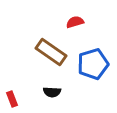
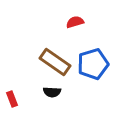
brown rectangle: moved 4 px right, 10 px down
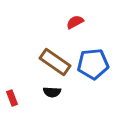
red semicircle: rotated 12 degrees counterclockwise
blue pentagon: rotated 12 degrees clockwise
red rectangle: moved 1 px up
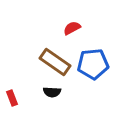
red semicircle: moved 3 px left, 6 px down
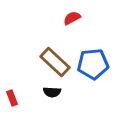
red semicircle: moved 10 px up
brown rectangle: rotated 8 degrees clockwise
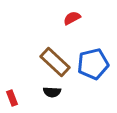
blue pentagon: rotated 8 degrees counterclockwise
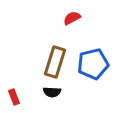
brown rectangle: rotated 64 degrees clockwise
red rectangle: moved 2 px right, 1 px up
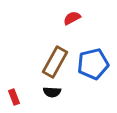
brown rectangle: rotated 12 degrees clockwise
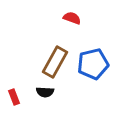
red semicircle: rotated 48 degrees clockwise
black semicircle: moved 7 px left
